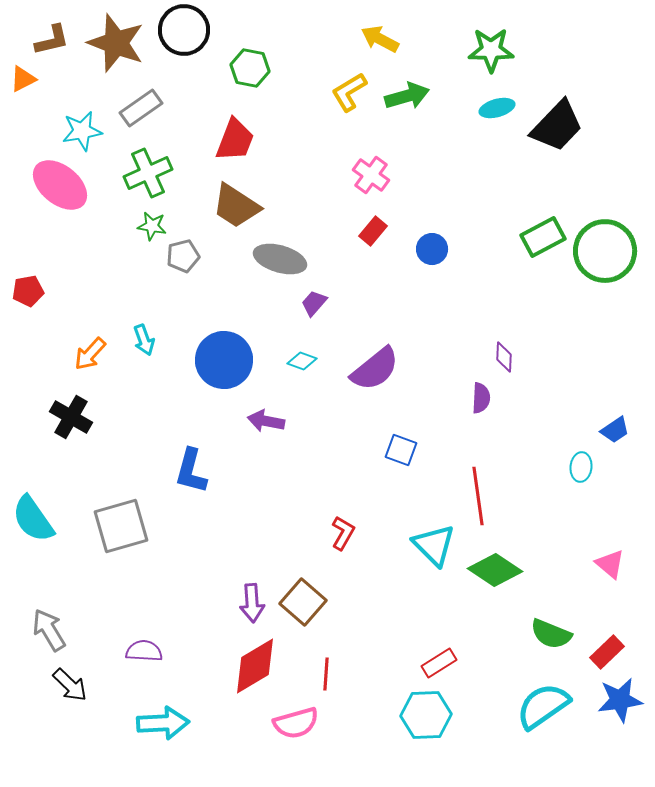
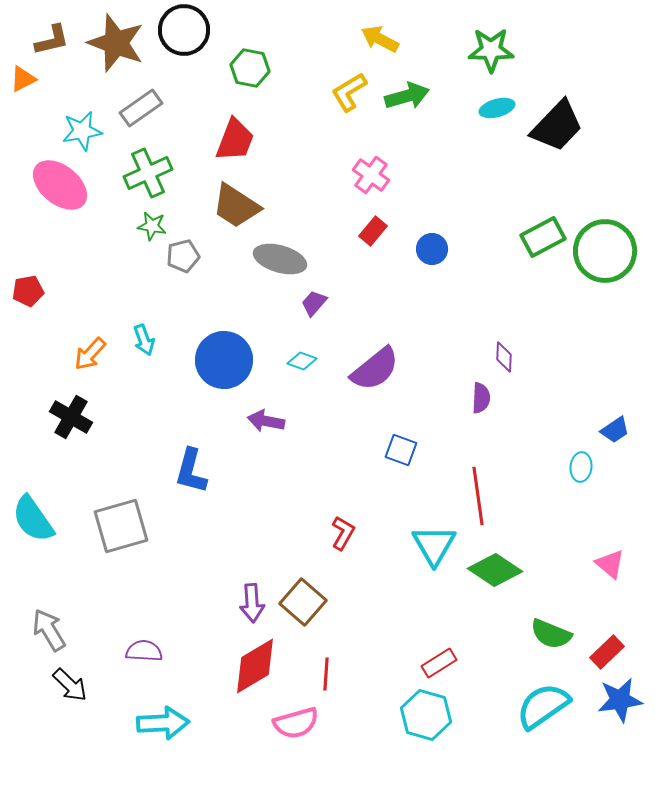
cyan triangle at (434, 545): rotated 15 degrees clockwise
cyan hexagon at (426, 715): rotated 18 degrees clockwise
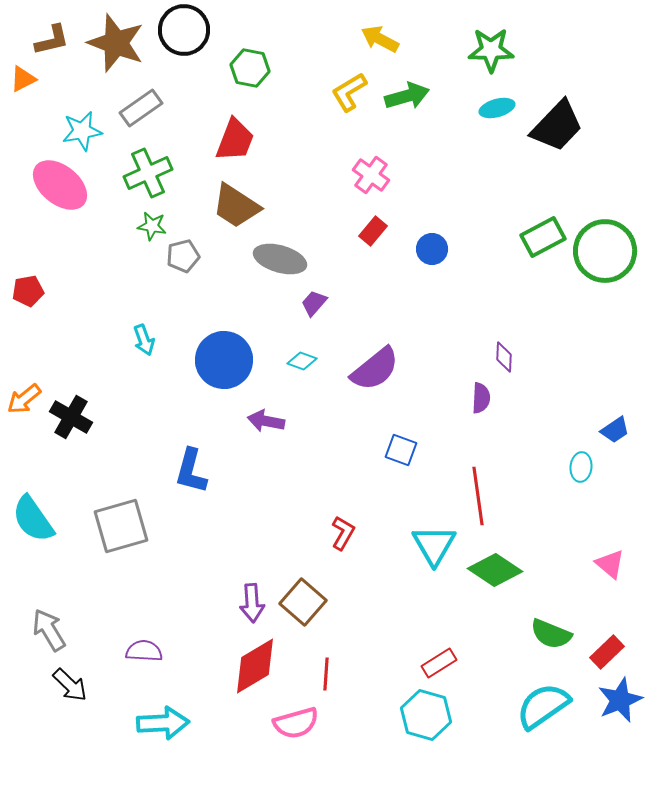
orange arrow at (90, 354): moved 66 px left, 45 px down; rotated 9 degrees clockwise
blue star at (620, 700): rotated 15 degrees counterclockwise
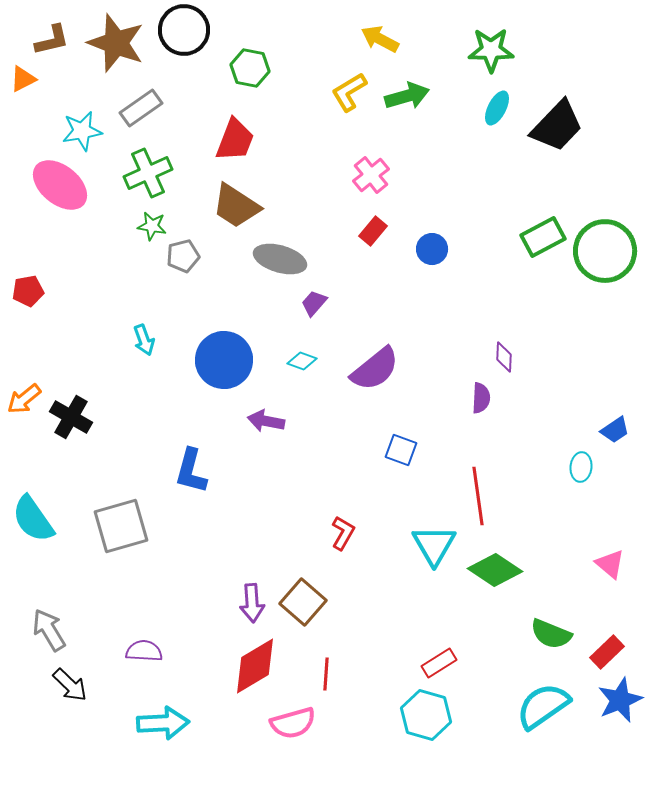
cyan ellipse at (497, 108): rotated 48 degrees counterclockwise
pink cross at (371, 175): rotated 15 degrees clockwise
pink semicircle at (296, 723): moved 3 px left
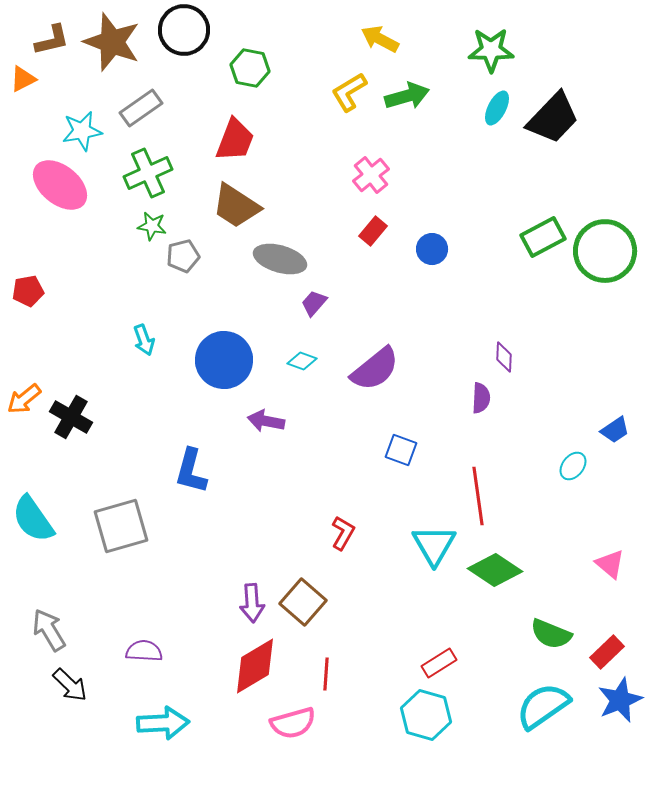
brown star at (116, 43): moved 4 px left, 1 px up
black trapezoid at (557, 126): moved 4 px left, 8 px up
cyan ellipse at (581, 467): moved 8 px left, 1 px up; rotated 32 degrees clockwise
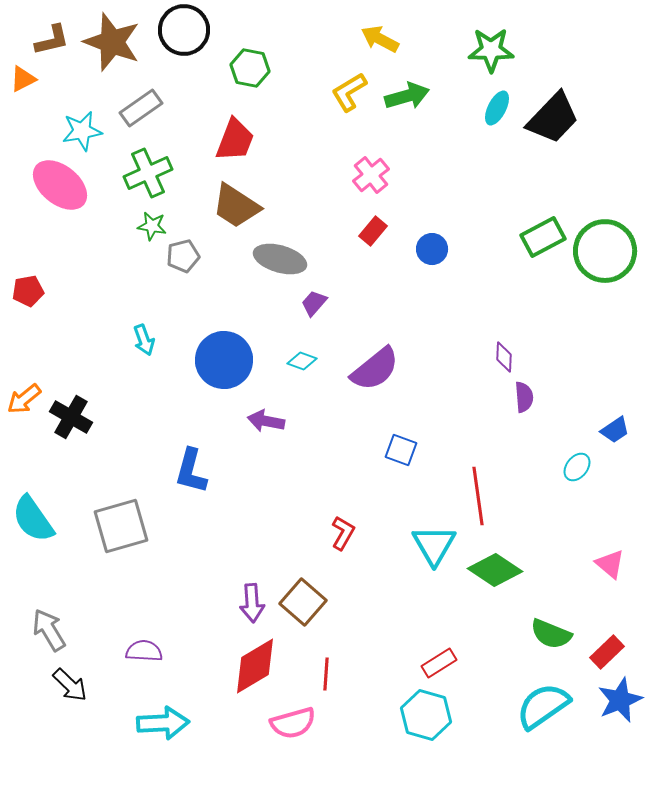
purple semicircle at (481, 398): moved 43 px right, 1 px up; rotated 8 degrees counterclockwise
cyan ellipse at (573, 466): moved 4 px right, 1 px down
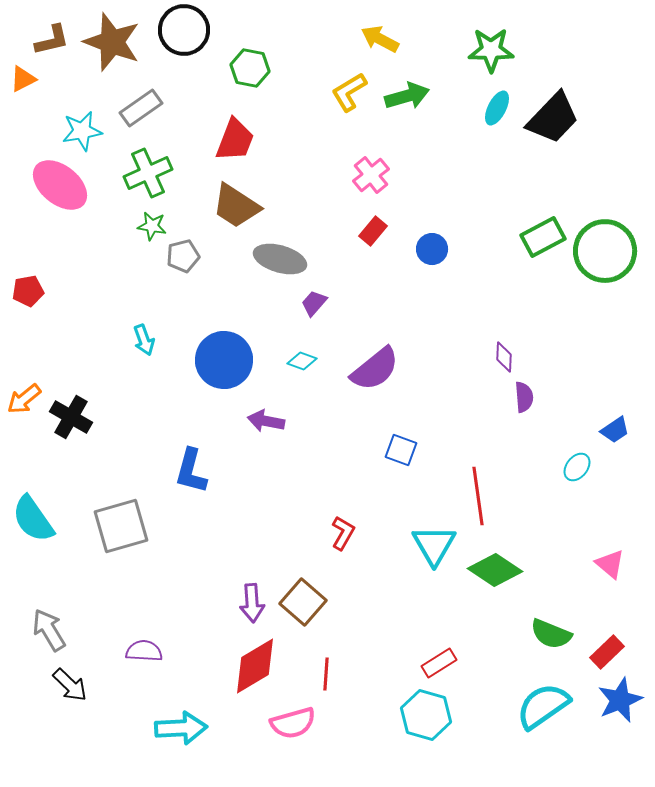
cyan arrow at (163, 723): moved 18 px right, 5 px down
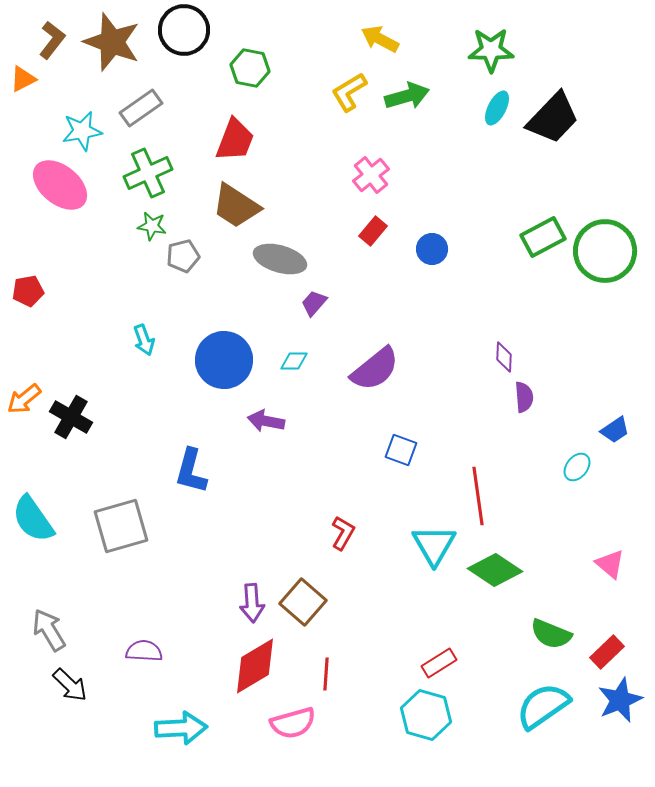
brown L-shape at (52, 40): rotated 39 degrees counterclockwise
cyan diamond at (302, 361): moved 8 px left; rotated 20 degrees counterclockwise
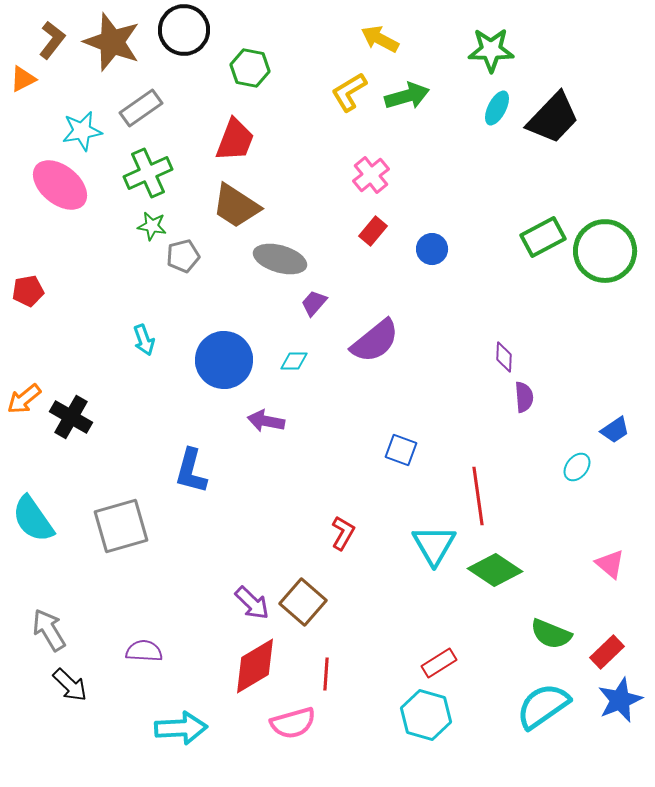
purple semicircle at (375, 369): moved 28 px up
purple arrow at (252, 603): rotated 42 degrees counterclockwise
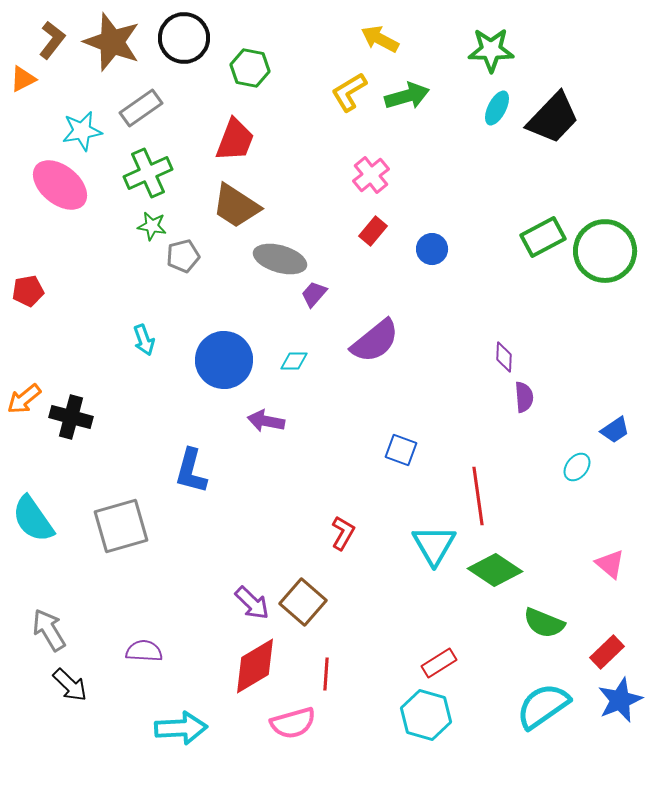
black circle at (184, 30): moved 8 px down
purple trapezoid at (314, 303): moved 9 px up
black cross at (71, 417): rotated 15 degrees counterclockwise
green semicircle at (551, 634): moved 7 px left, 11 px up
